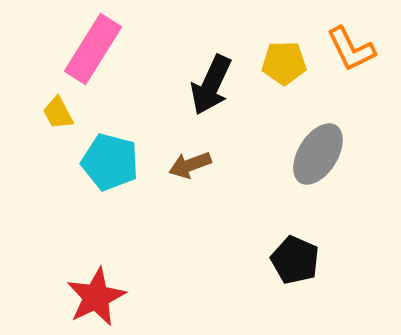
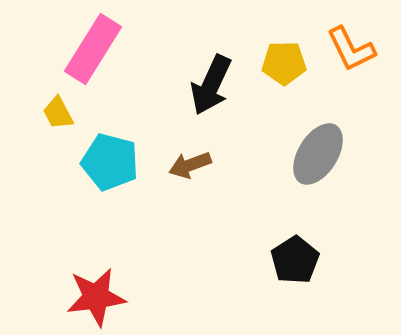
black pentagon: rotated 15 degrees clockwise
red star: rotated 18 degrees clockwise
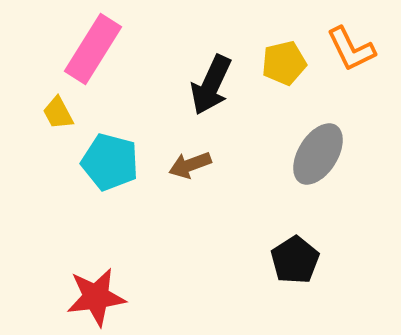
yellow pentagon: rotated 12 degrees counterclockwise
